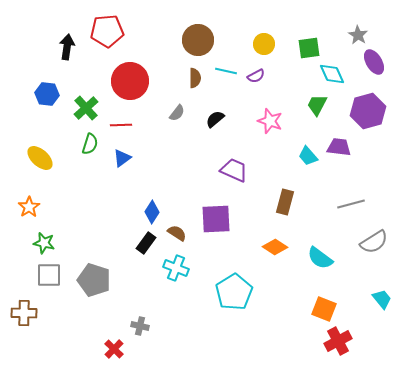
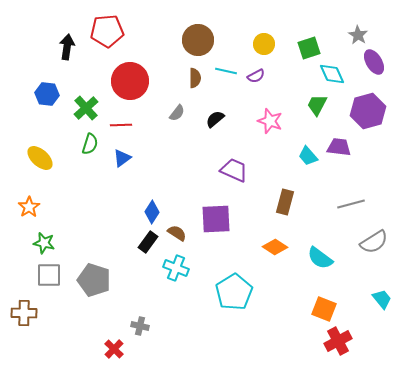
green square at (309, 48): rotated 10 degrees counterclockwise
black rectangle at (146, 243): moved 2 px right, 1 px up
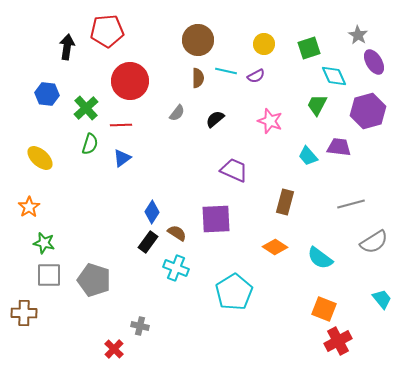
cyan diamond at (332, 74): moved 2 px right, 2 px down
brown semicircle at (195, 78): moved 3 px right
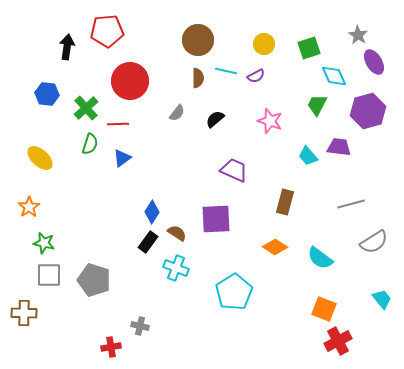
red line at (121, 125): moved 3 px left, 1 px up
red cross at (114, 349): moved 3 px left, 2 px up; rotated 36 degrees clockwise
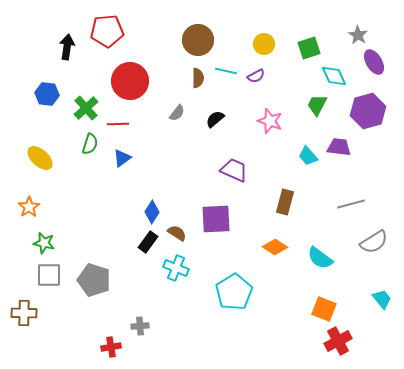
gray cross at (140, 326): rotated 18 degrees counterclockwise
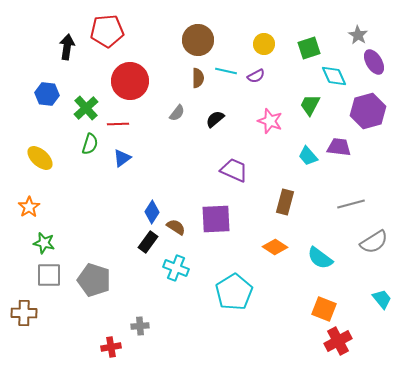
green trapezoid at (317, 105): moved 7 px left
brown semicircle at (177, 233): moved 1 px left, 6 px up
